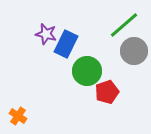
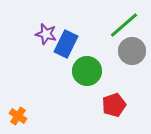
gray circle: moved 2 px left
red pentagon: moved 7 px right, 13 px down
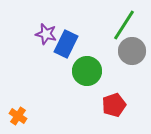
green line: rotated 16 degrees counterclockwise
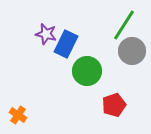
orange cross: moved 1 px up
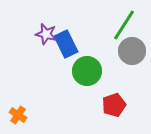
blue rectangle: rotated 52 degrees counterclockwise
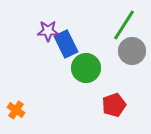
purple star: moved 2 px right, 3 px up; rotated 15 degrees counterclockwise
green circle: moved 1 px left, 3 px up
orange cross: moved 2 px left, 5 px up
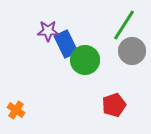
green circle: moved 1 px left, 8 px up
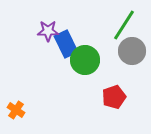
red pentagon: moved 8 px up
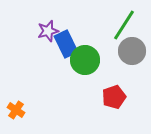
purple star: rotated 15 degrees counterclockwise
